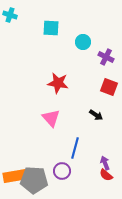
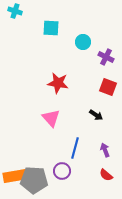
cyan cross: moved 5 px right, 4 px up
red square: moved 1 px left
purple arrow: moved 13 px up
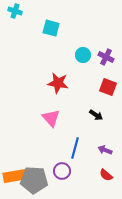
cyan square: rotated 12 degrees clockwise
cyan circle: moved 13 px down
purple arrow: rotated 48 degrees counterclockwise
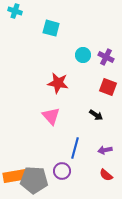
pink triangle: moved 2 px up
purple arrow: rotated 32 degrees counterclockwise
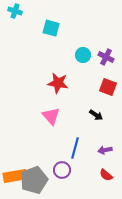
purple circle: moved 1 px up
gray pentagon: rotated 24 degrees counterclockwise
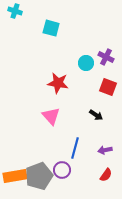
cyan circle: moved 3 px right, 8 px down
red semicircle: rotated 96 degrees counterclockwise
gray pentagon: moved 5 px right, 4 px up
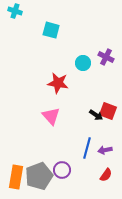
cyan square: moved 2 px down
cyan circle: moved 3 px left
red square: moved 24 px down
blue line: moved 12 px right
orange rectangle: moved 1 px right, 1 px down; rotated 70 degrees counterclockwise
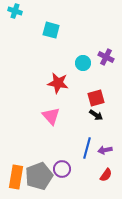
red square: moved 12 px left, 13 px up; rotated 36 degrees counterclockwise
purple circle: moved 1 px up
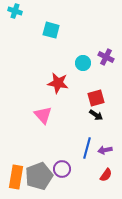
pink triangle: moved 8 px left, 1 px up
